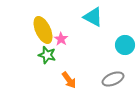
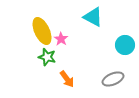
yellow ellipse: moved 1 px left, 1 px down
green star: moved 2 px down
orange arrow: moved 2 px left, 1 px up
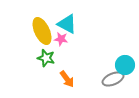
cyan triangle: moved 26 px left, 7 px down
pink star: rotated 24 degrees counterclockwise
cyan circle: moved 20 px down
green star: moved 1 px left, 1 px down
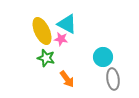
cyan circle: moved 22 px left, 8 px up
gray ellipse: rotated 75 degrees counterclockwise
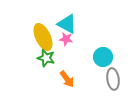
yellow ellipse: moved 1 px right, 6 px down
pink star: moved 5 px right
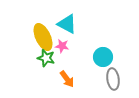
pink star: moved 4 px left, 7 px down
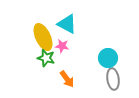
cyan circle: moved 5 px right, 1 px down
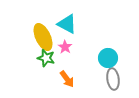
pink star: moved 3 px right, 1 px down; rotated 24 degrees clockwise
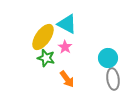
yellow ellipse: rotated 60 degrees clockwise
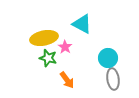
cyan triangle: moved 15 px right
yellow ellipse: moved 1 px right, 1 px down; rotated 44 degrees clockwise
green star: moved 2 px right
orange arrow: moved 1 px down
